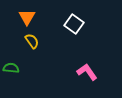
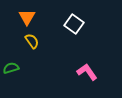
green semicircle: rotated 21 degrees counterclockwise
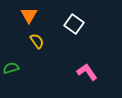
orange triangle: moved 2 px right, 2 px up
yellow semicircle: moved 5 px right
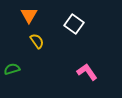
green semicircle: moved 1 px right, 1 px down
